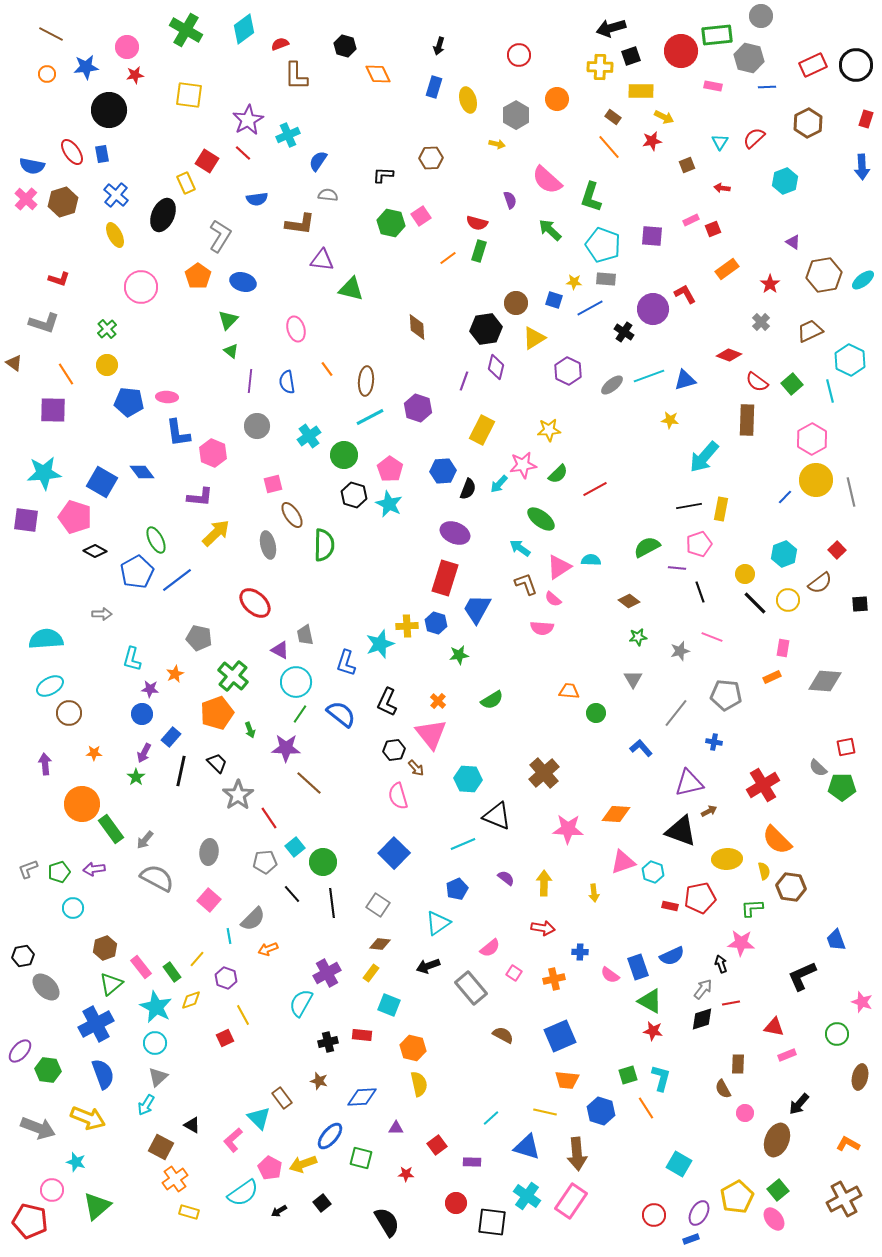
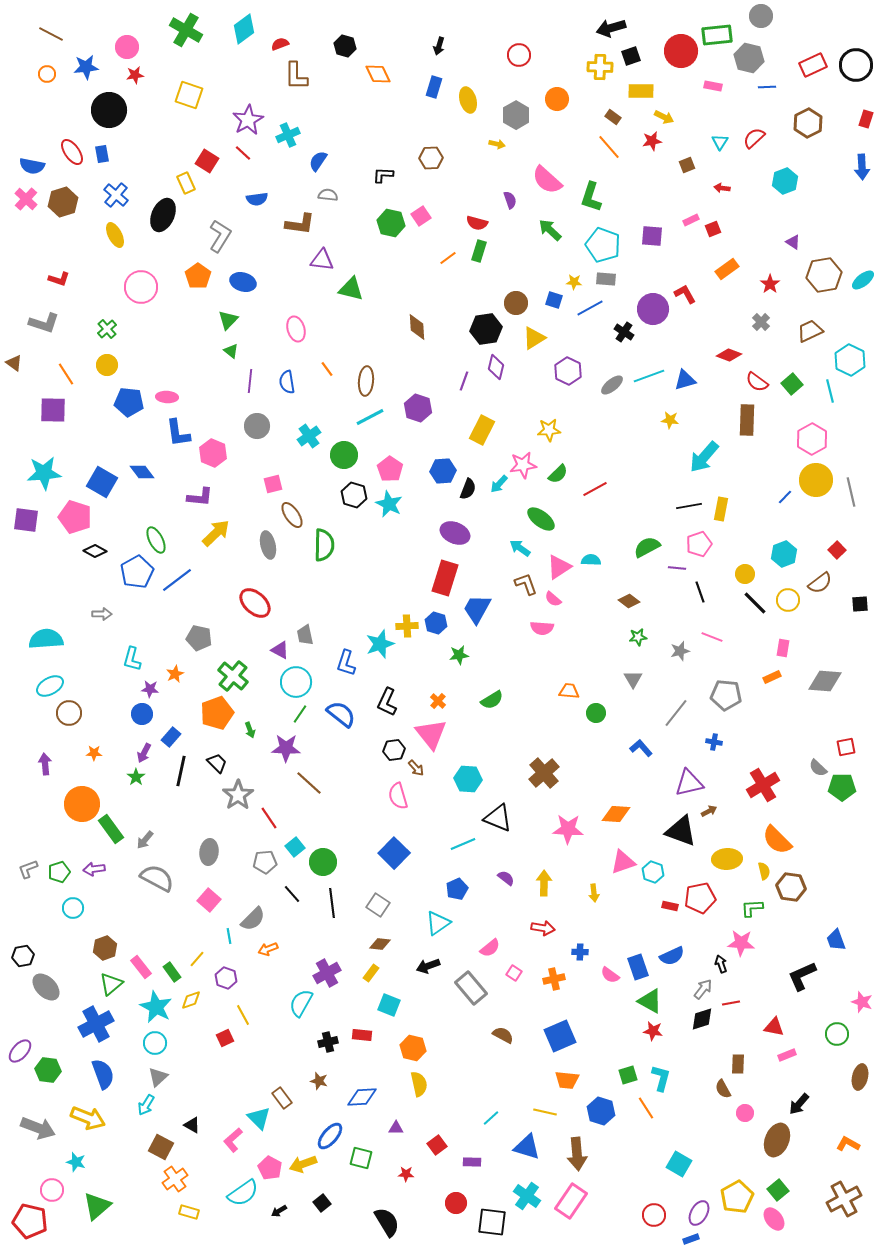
yellow square at (189, 95): rotated 12 degrees clockwise
black triangle at (497, 816): moved 1 px right, 2 px down
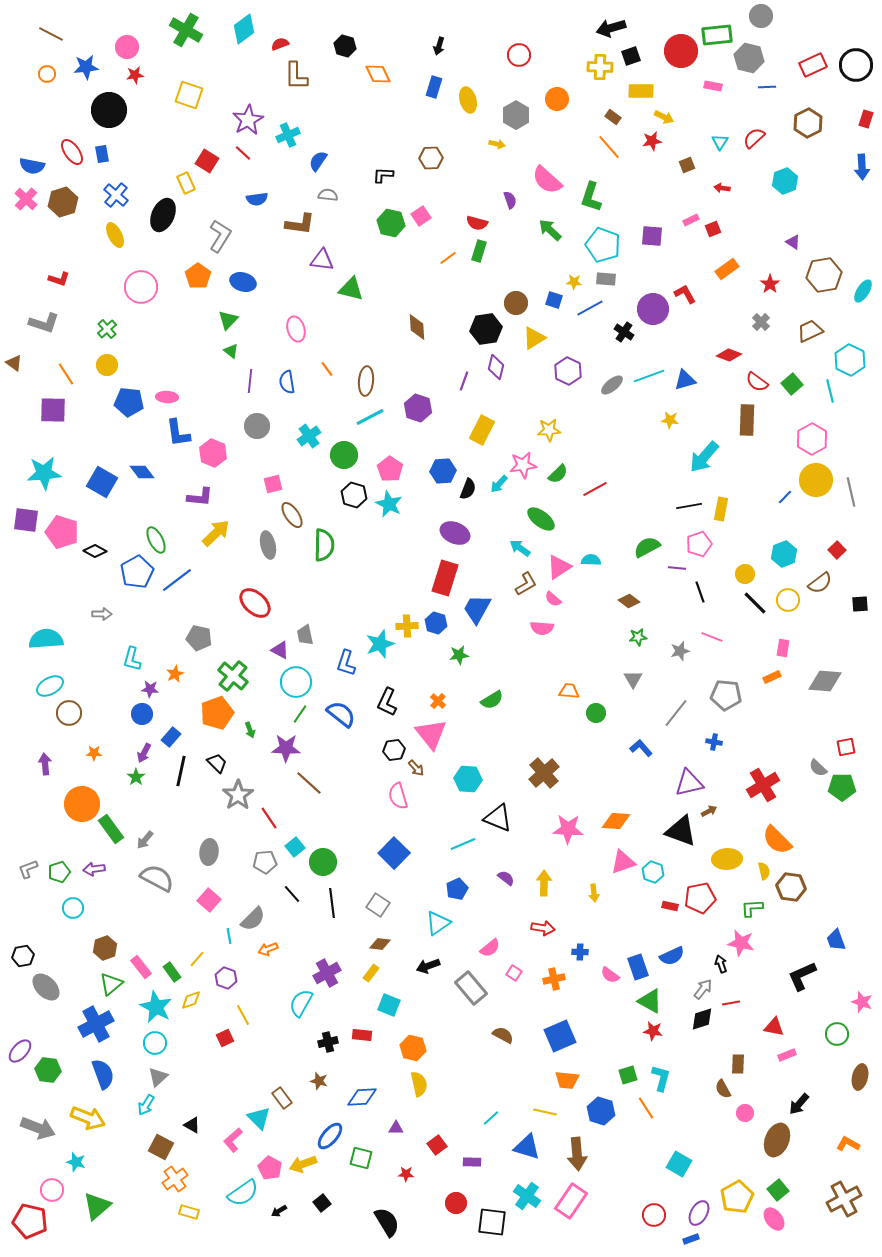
cyan ellipse at (863, 280): moved 11 px down; rotated 20 degrees counterclockwise
pink pentagon at (75, 517): moved 13 px left, 15 px down
brown L-shape at (526, 584): rotated 80 degrees clockwise
orange diamond at (616, 814): moved 7 px down
pink star at (741, 943): rotated 8 degrees clockwise
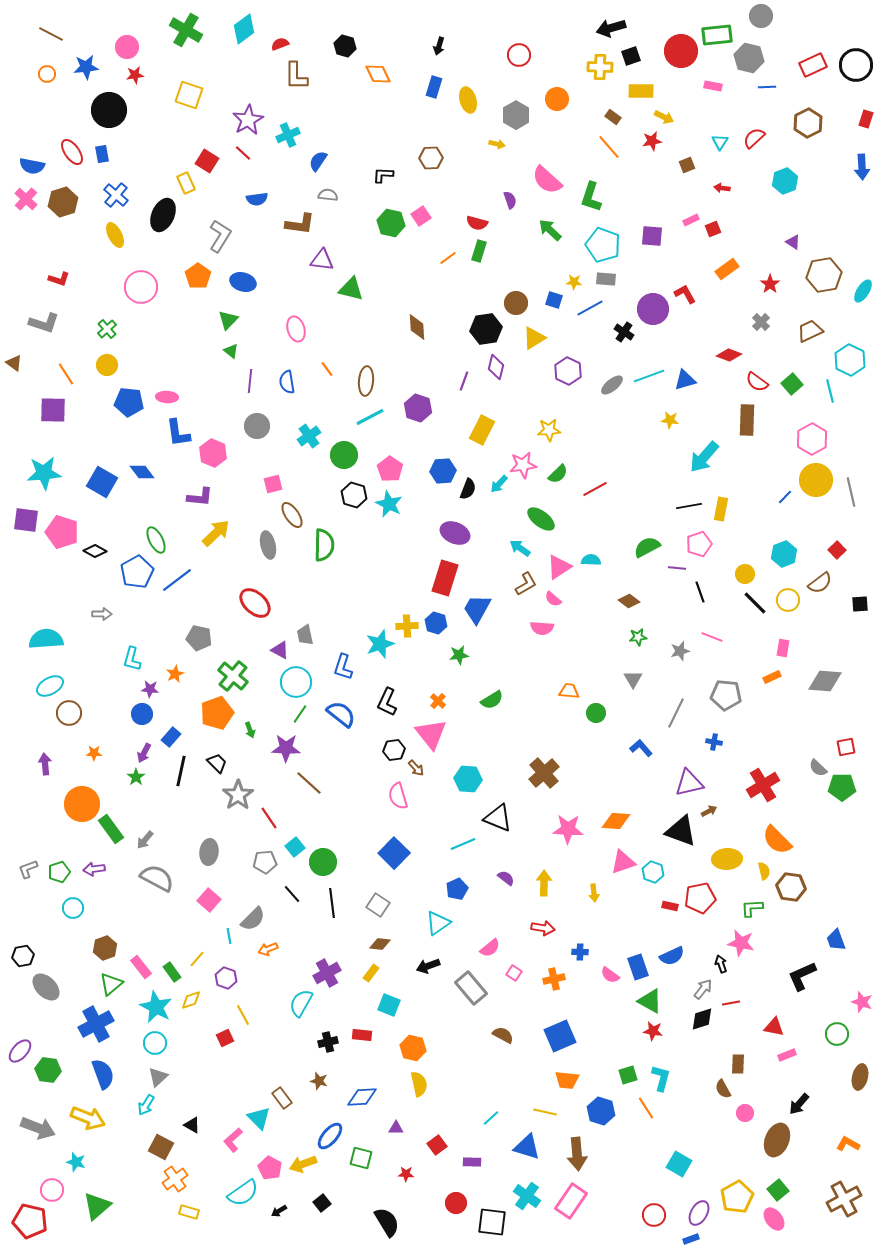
blue L-shape at (346, 663): moved 3 px left, 4 px down
gray line at (676, 713): rotated 12 degrees counterclockwise
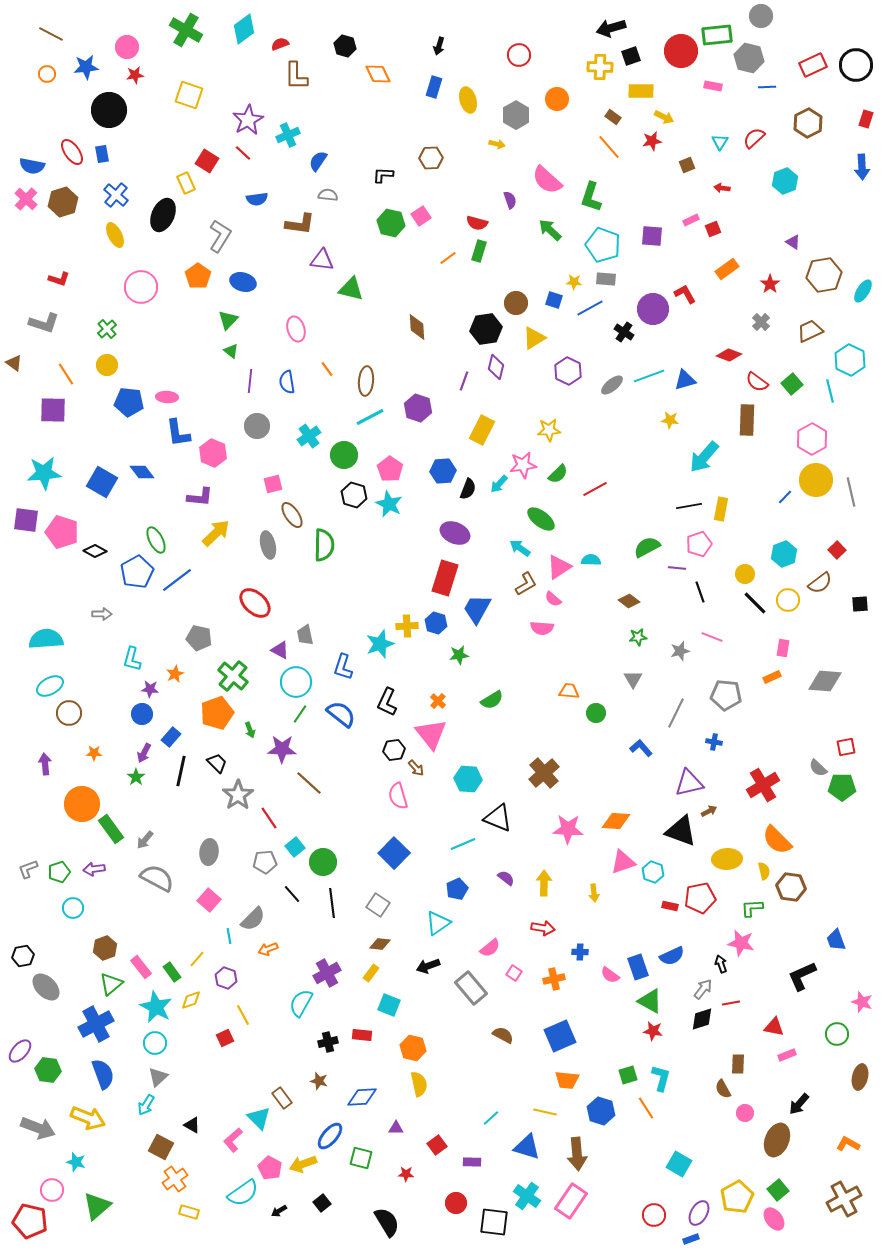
purple star at (286, 748): moved 4 px left, 1 px down
black square at (492, 1222): moved 2 px right
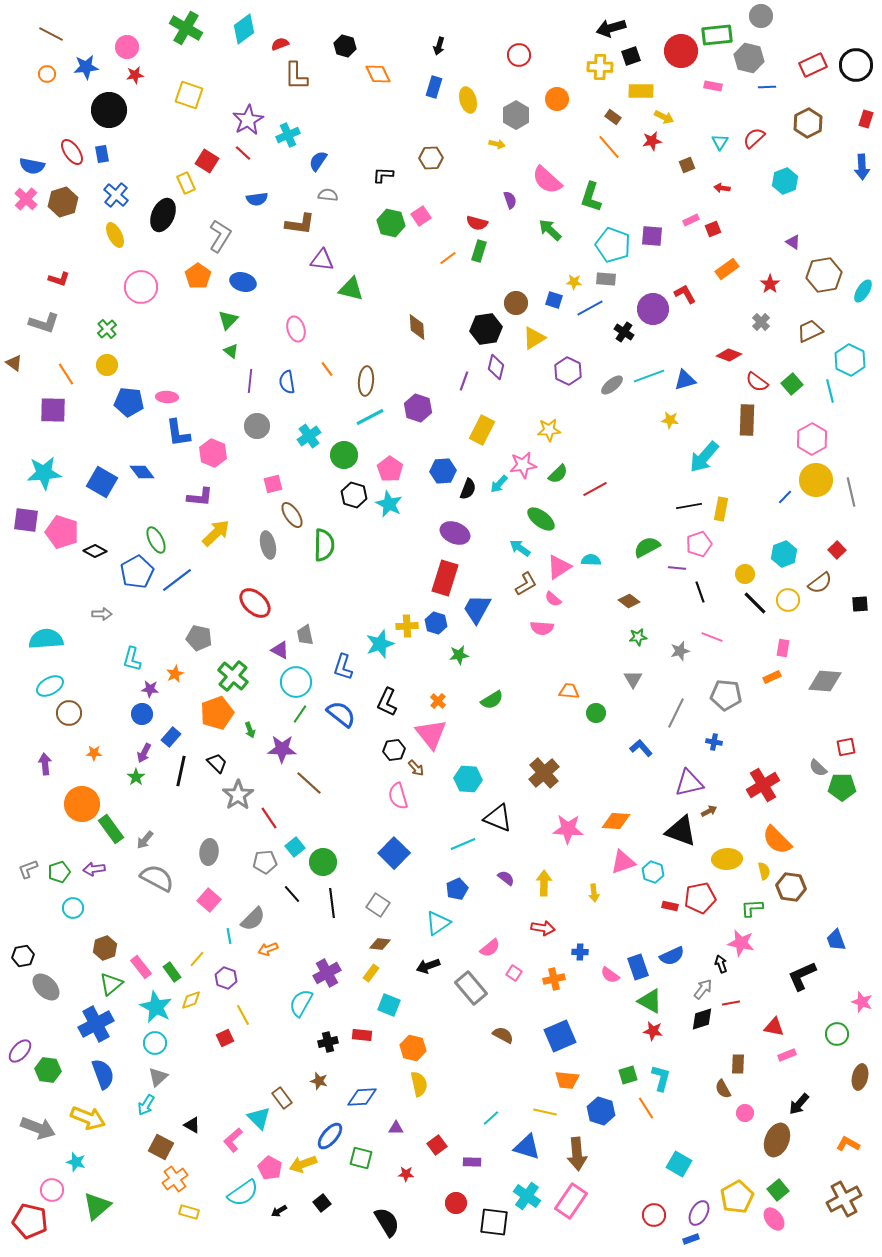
green cross at (186, 30): moved 2 px up
cyan pentagon at (603, 245): moved 10 px right
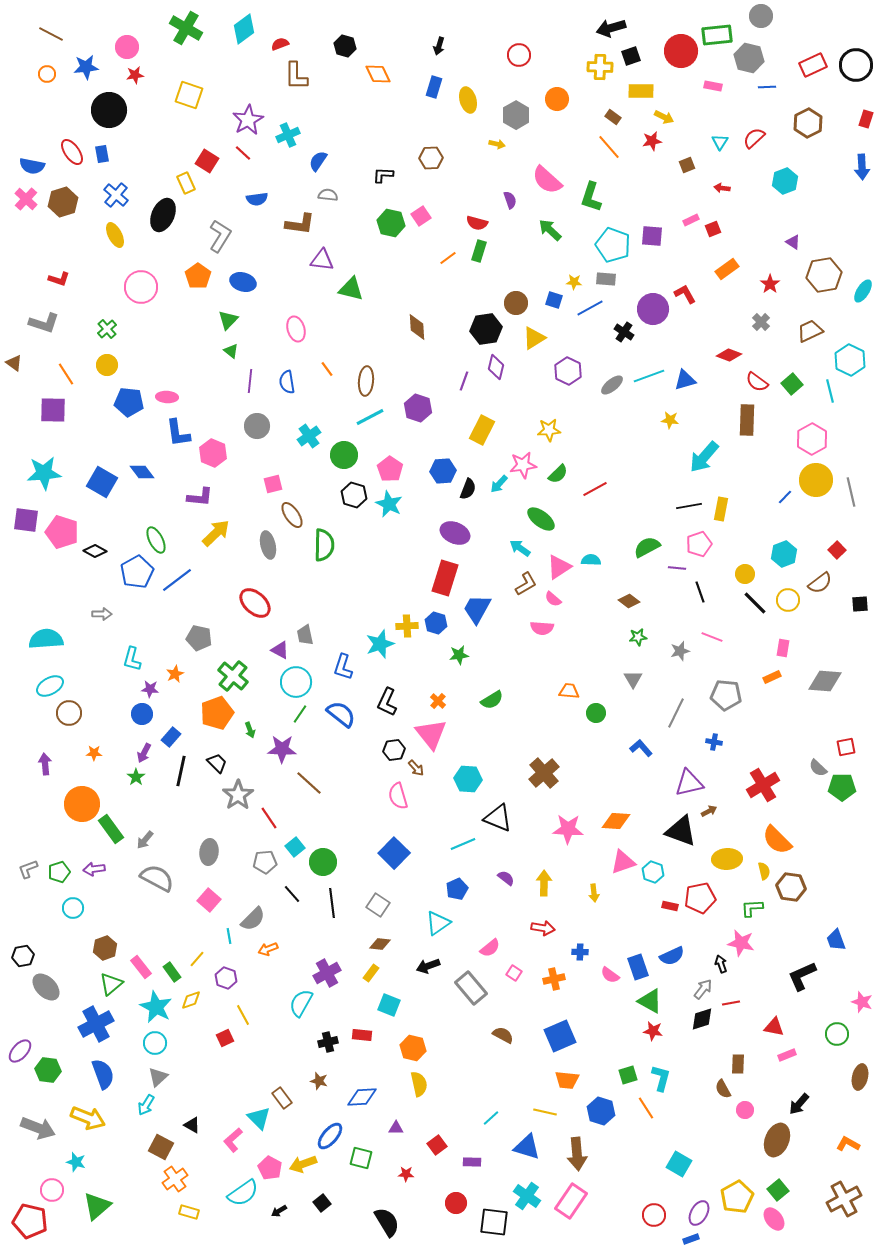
pink circle at (745, 1113): moved 3 px up
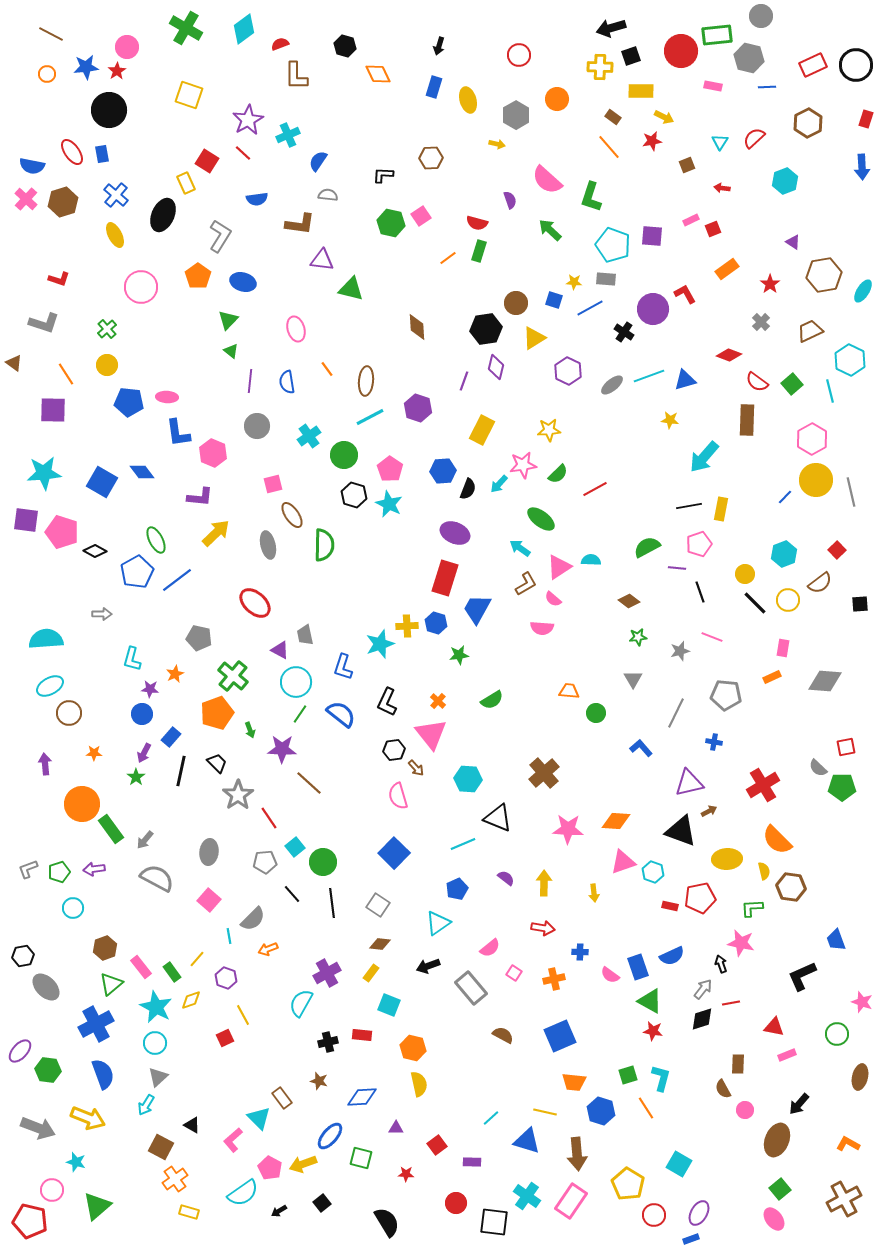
red star at (135, 75): moved 18 px left, 4 px up; rotated 24 degrees counterclockwise
orange trapezoid at (567, 1080): moved 7 px right, 2 px down
blue triangle at (527, 1147): moved 6 px up
green square at (778, 1190): moved 2 px right, 1 px up
yellow pentagon at (737, 1197): moved 109 px left, 13 px up; rotated 12 degrees counterclockwise
